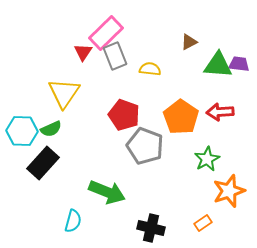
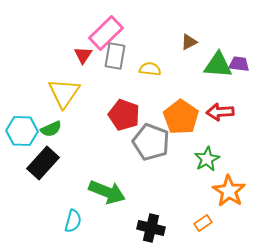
red triangle: moved 3 px down
gray rectangle: rotated 32 degrees clockwise
gray pentagon: moved 6 px right, 4 px up
orange star: rotated 20 degrees counterclockwise
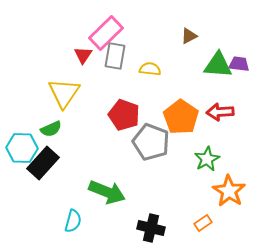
brown triangle: moved 6 px up
cyan hexagon: moved 17 px down
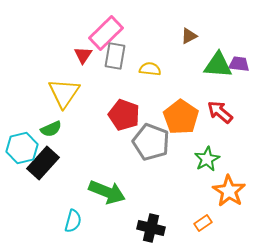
red arrow: rotated 44 degrees clockwise
cyan hexagon: rotated 16 degrees counterclockwise
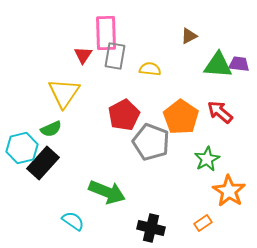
pink rectangle: rotated 48 degrees counterclockwise
red pentagon: rotated 24 degrees clockwise
cyan semicircle: rotated 70 degrees counterclockwise
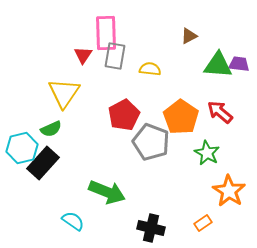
green star: moved 6 px up; rotated 15 degrees counterclockwise
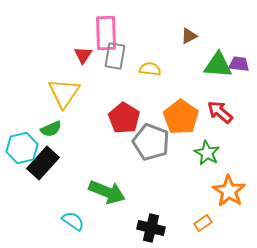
red pentagon: moved 3 px down; rotated 12 degrees counterclockwise
